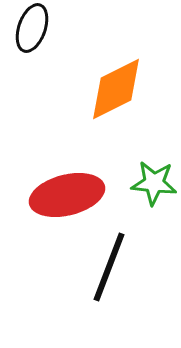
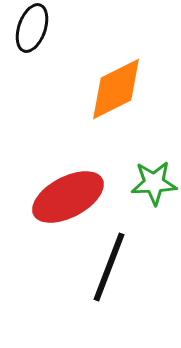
green star: rotated 9 degrees counterclockwise
red ellipse: moved 1 px right, 2 px down; rotated 14 degrees counterclockwise
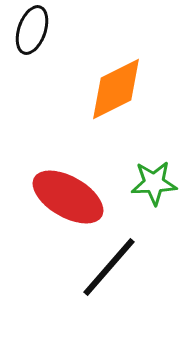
black ellipse: moved 2 px down
red ellipse: rotated 58 degrees clockwise
black line: rotated 20 degrees clockwise
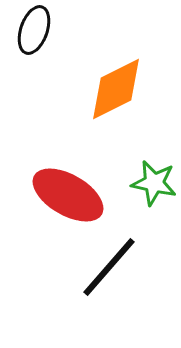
black ellipse: moved 2 px right
green star: rotated 15 degrees clockwise
red ellipse: moved 2 px up
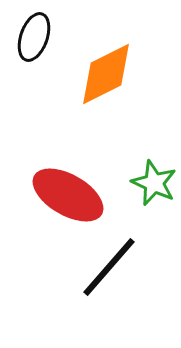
black ellipse: moved 7 px down
orange diamond: moved 10 px left, 15 px up
green star: rotated 12 degrees clockwise
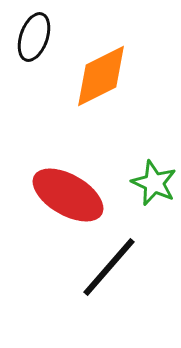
orange diamond: moved 5 px left, 2 px down
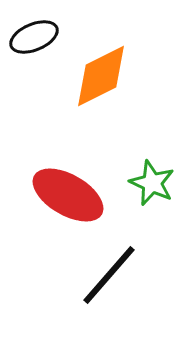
black ellipse: rotated 48 degrees clockwise
green star: moved 2 px left
black line: moved 8 px down
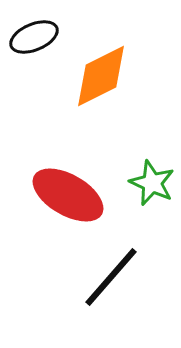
black line: moved 2 px right, 2 px down
